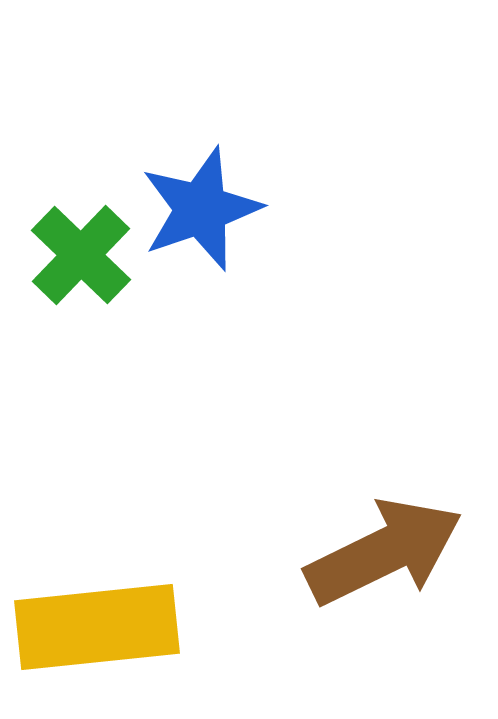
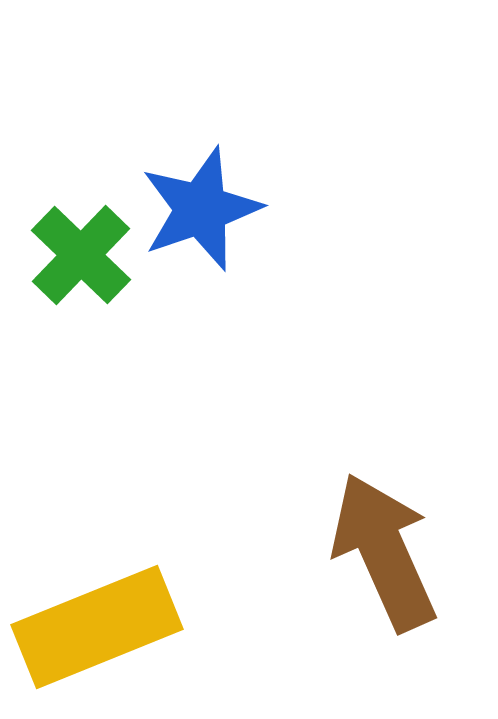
brown arrow: rotated 88 degrees counterclockwise
yellow rectangle: rotated 16 degrees counterclockwise
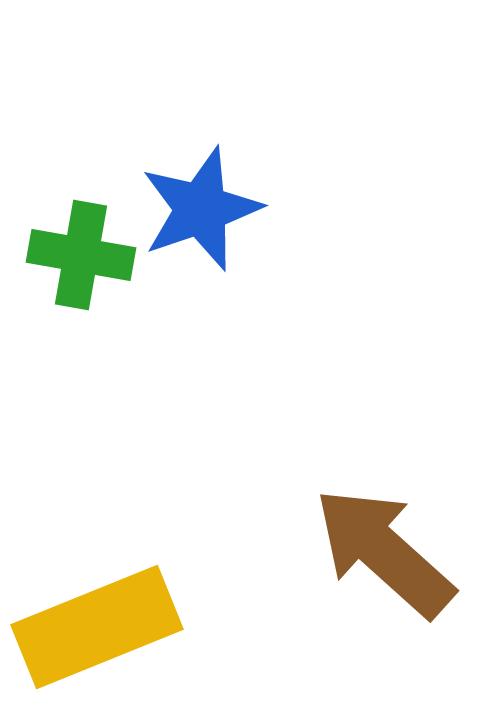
green cross: rotated 34 degrees counterclockwise
brown arrow: rotated 24 degrees counterclockwise
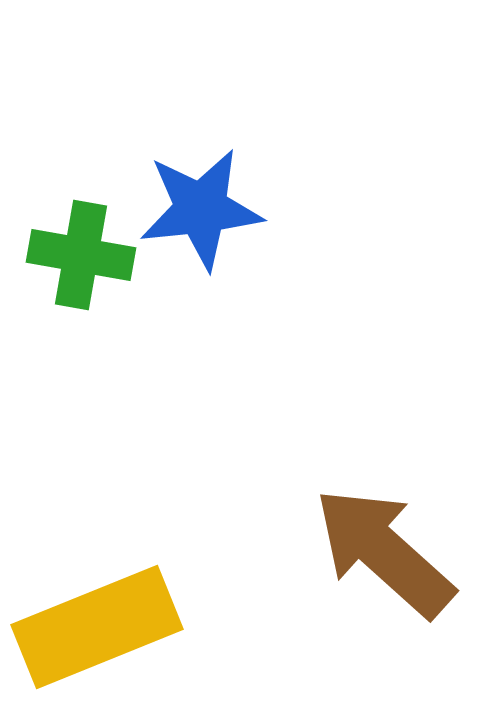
blue star: rotated 13 degrees clockwise
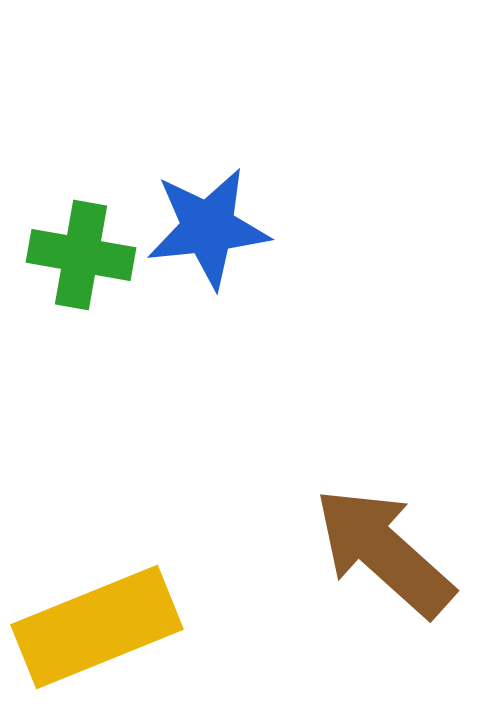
blue star: moved 7 px right, 19 px down
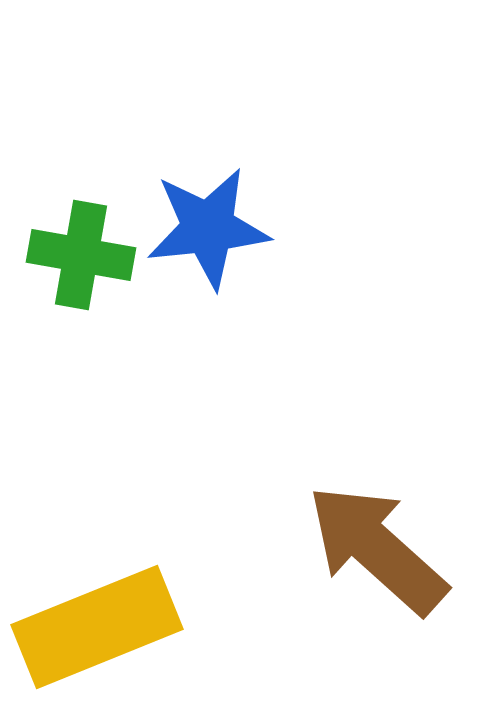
brown arrow: moved 7 px left, 3 px up
